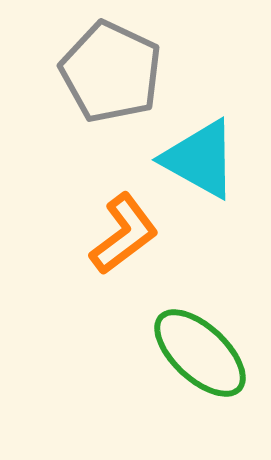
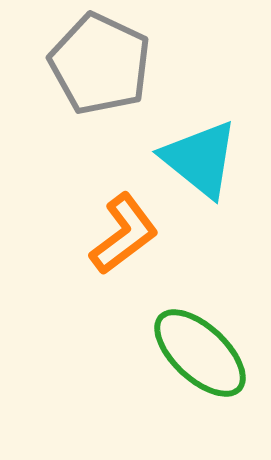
gray pentagon: moved 11 px left, 8 px up
cyan triangle: rotated 10 degrees clockwise
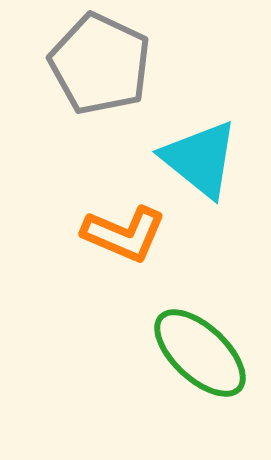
orange L-shape: rotated 60 degrees clockwise
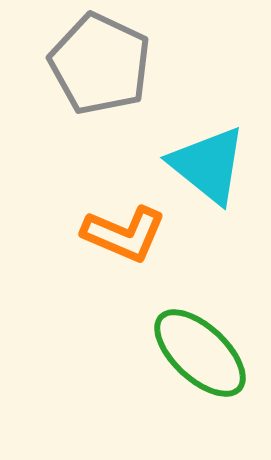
cyan triangle: moved 8 px right, 6 px down
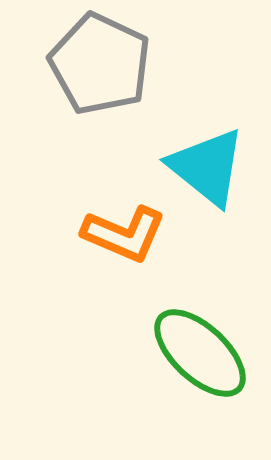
cyan triangle: moved 1 px left, 2 px down
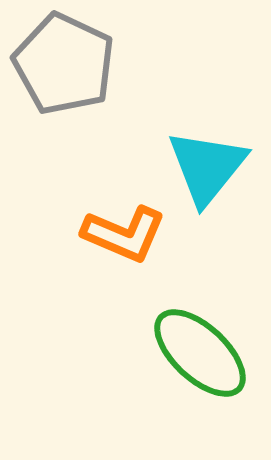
gray pentagon: moved 36 px left
cyan triangle: rotated 30 degrees clockwise
